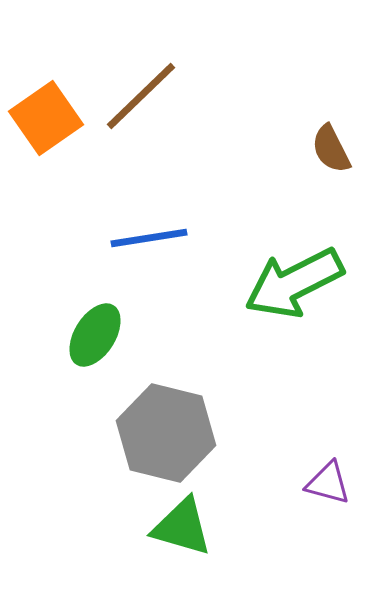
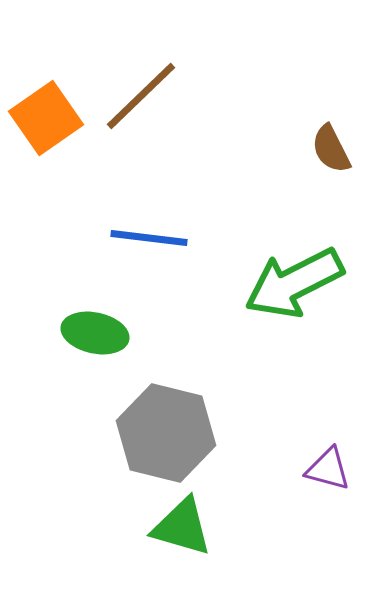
blue line: rotated 16 degrees clockwise
green ellipse: moved 2 px up; rotated 70 degrees clockwise
purple triangle: moved 14 px up
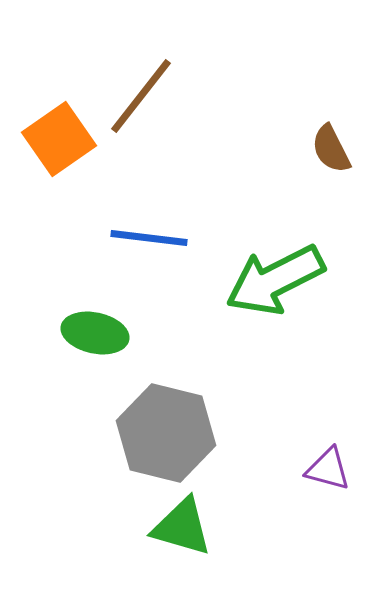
brown line: rotated 8 degrees counterclockwise
orange square: moved 13 px right, 21 px down
green arrow: moved 19 px left, 3 px up
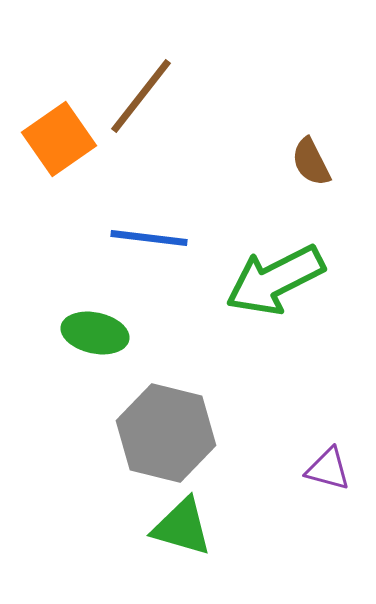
brown semicircle: moved 20 px left, 13 px down
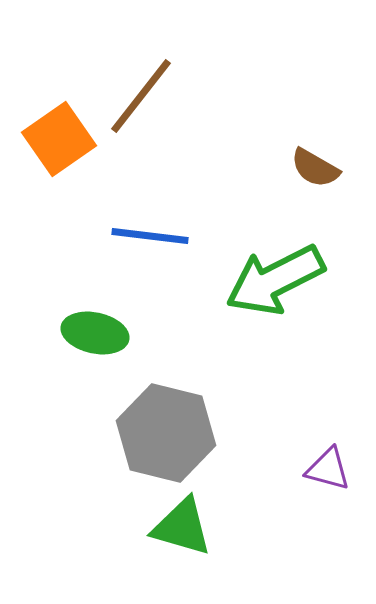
brown semicircle: moved 4 px right, 6 px down; rotated 33 degrees counterclockwise
blue line: moved 1 px right, 2 px up
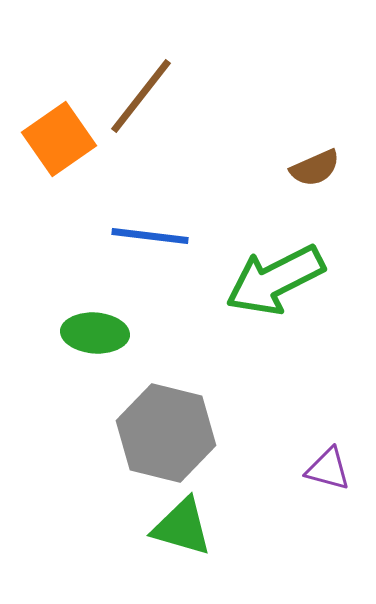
brown semicircle: rotated 54 degrees counterclockwise
green ellipse: rotated 8 degrees counterclockwise
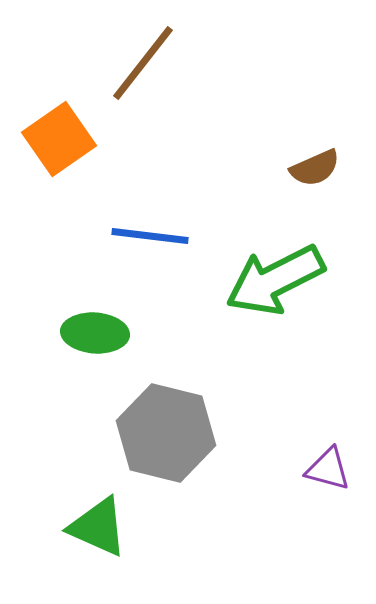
brown line: moved 2 px right, 33 px up
green triangle: moved 84 px left; rotated 8 degrees clockwise
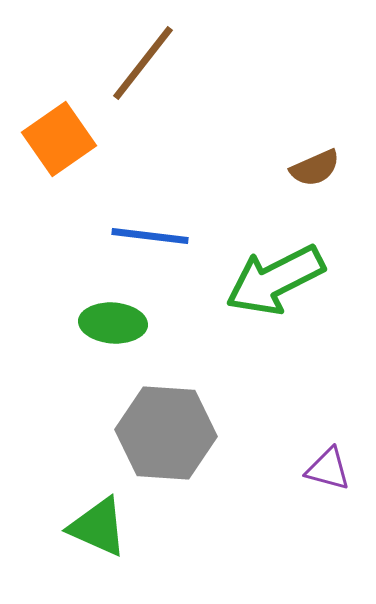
green ellipse: moved 18 px right, 10 px up
gray hexagon: rotated 10 degrees counterclockwise
